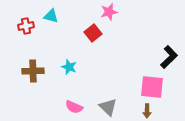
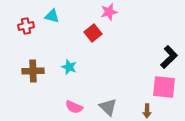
cyan triangle: moved 1 px right
pink square: moved 12 px right
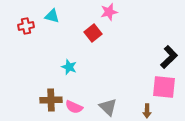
brown cross: moved 18 px right, 29 px down
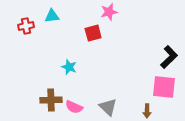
cyan triangle: rotated 21 degrees counterclockwise
red square: rotated 24 degrees clockwise
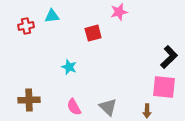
pink star: moved 10 px right
brown cross: moved 22 px left
pink semicircle: rotated 36 degrees clockwise
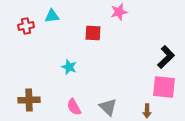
red square: rotated 18 degrees clockwise
black L-shape: moved 3 px left
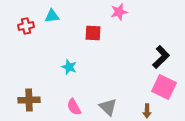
black L-shape: moved 5 px left
pink square: rotated 20 degrees clockwise
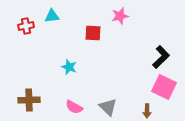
pink star: moved 1 px right, 4 px down
pink semicircle: rotated 30 degrees counterclockwise
